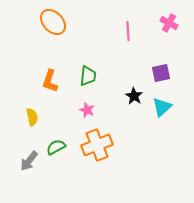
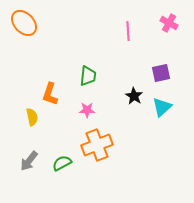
orange ellipse: moved 29 px left, 1 px down
orange L-shape: moved 13 px down
pink star: rotated 21 degrees counterclockwise
green semicircle: moved 6 px right, 16 px down
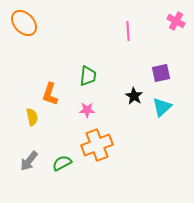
pink cross: moved 7 px right, 2 px up
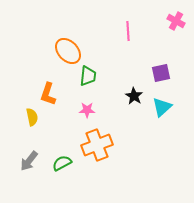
orange ellipse: moved 44 px right, 28 px down
orange L-shape: moved 2 px left
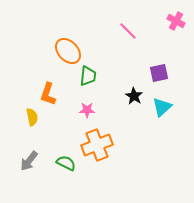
pink line: rotated 42 degrees counterclockwise
purple square: moved 2 px left
green semicircle: moved 4 px right; rotated 54 degrees clockwise
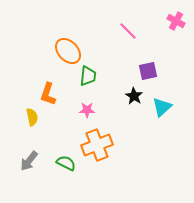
purple square: moved 11 px left, 2 px up
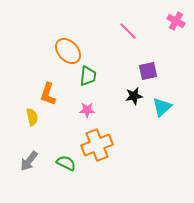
black star: rotated 30 degrees clockwise
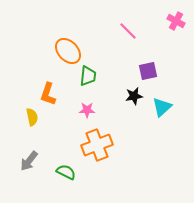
green semicircle: moved 9 px down
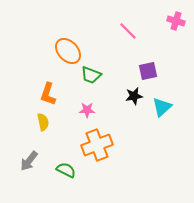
pink cross: rotated 12 degrees counterclockwise
green trapezoid: moved 3 px right, 1 px up; rotated 105 degrees clockwise
yellow semicircle: moved 11 px right, 5 px down
green semicircle: moved 2 px up
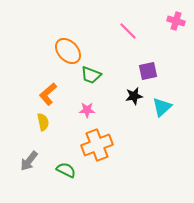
orange L-shape: rotated 30 degrees clockwise
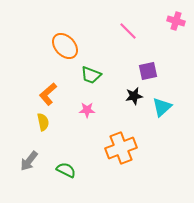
orange ellipse: moved 3 px left, 5 px up
orange cross: moved 24 px right, 3 px down
